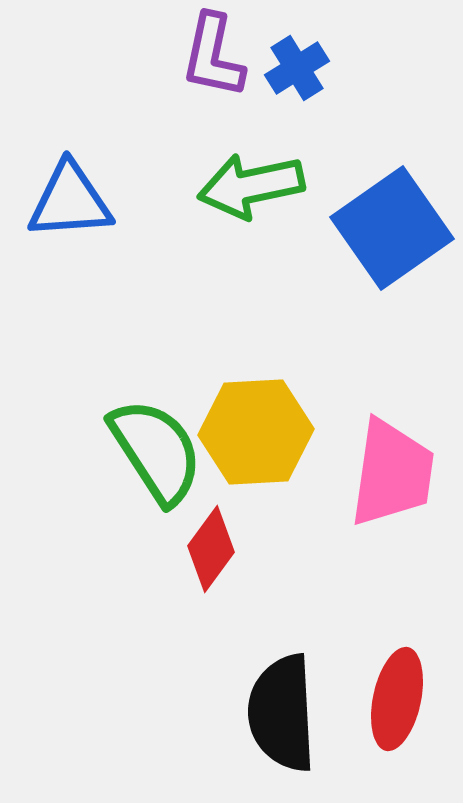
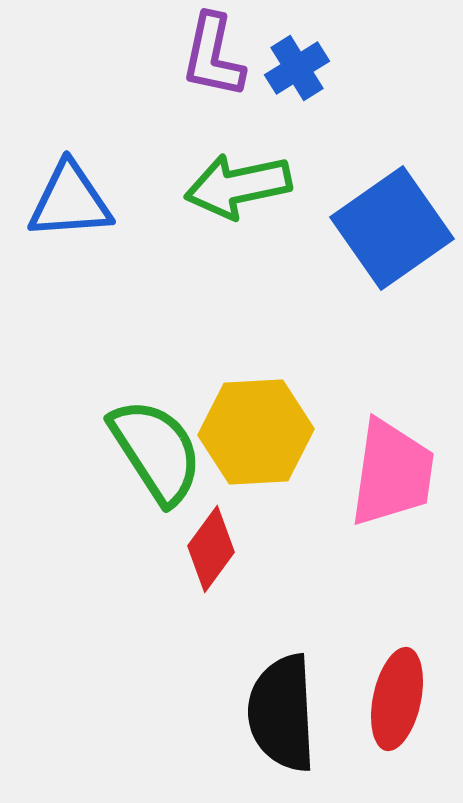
green arrow: moved 13 px left
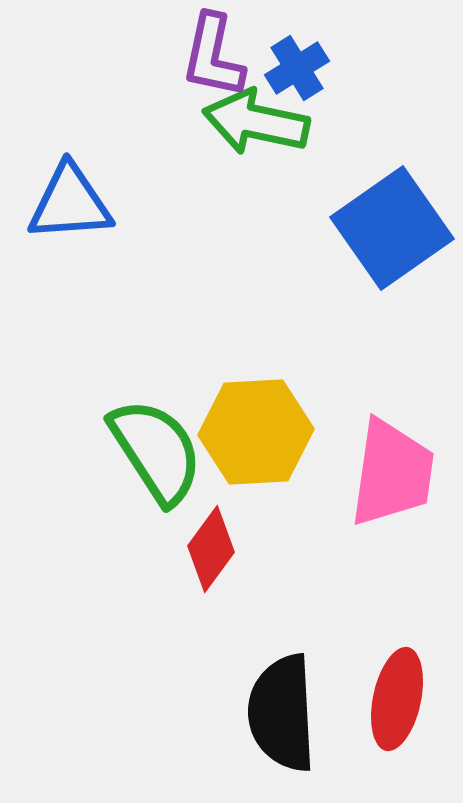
green arrow: moved 18 px right, 64 px up; rotated 24 degrees clockwise
blue triangle: moved 2 px down
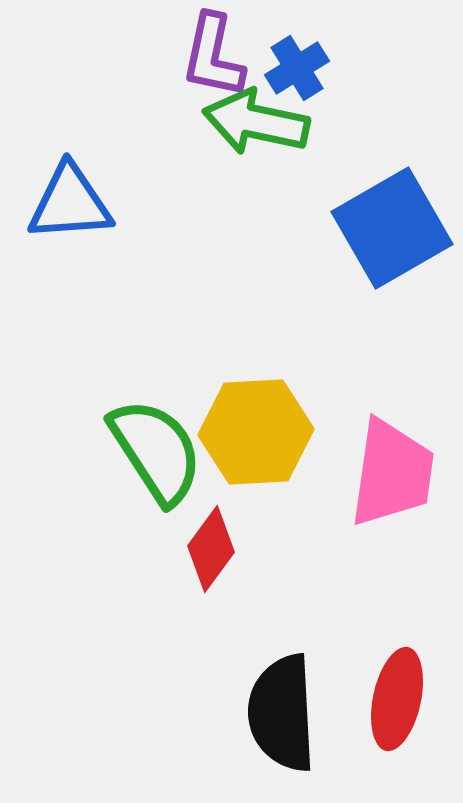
blue square: rotated 5 degrees clockwise
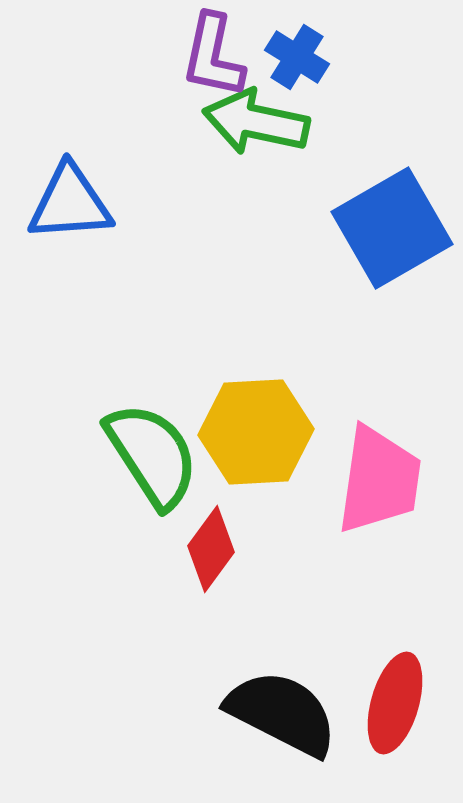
blue cross: moved 11 px up; rotated 26 degrees counterclockwise
green semicircle: moved 4 px left, 4 px down
pink trapezoid: moved 13 px left, 7 px down
red ellipse: moved 2 px left, 4 px down; rotated 4 degrees clockwise
black semicircle: rotated 120 degrees clockwise
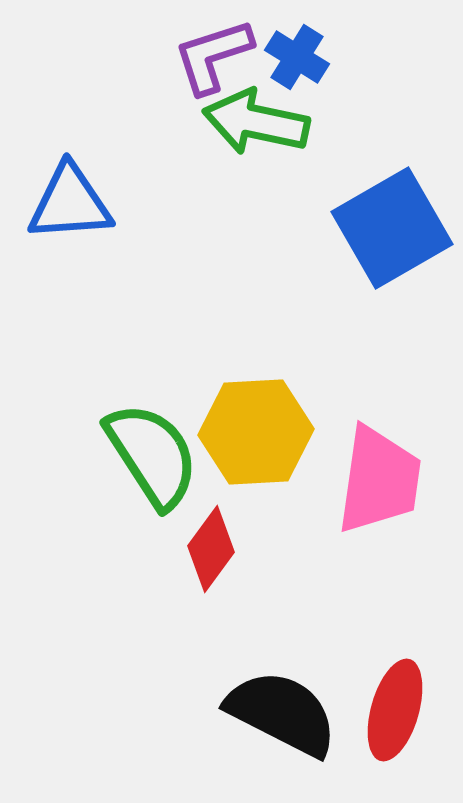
purple L-shape: rotated 60 degrees clockwise
red ellipse: moved 7 px down
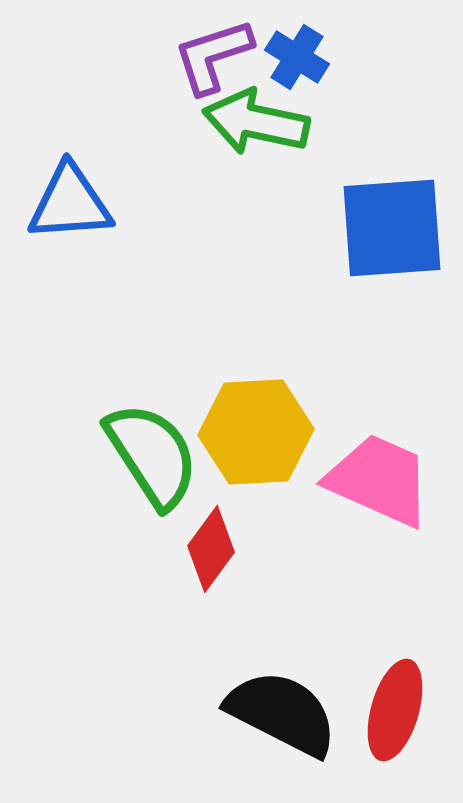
blue square: rotated 26 degrees clockwise
pink trapezoid: rotated 74 degrees counterclockwise
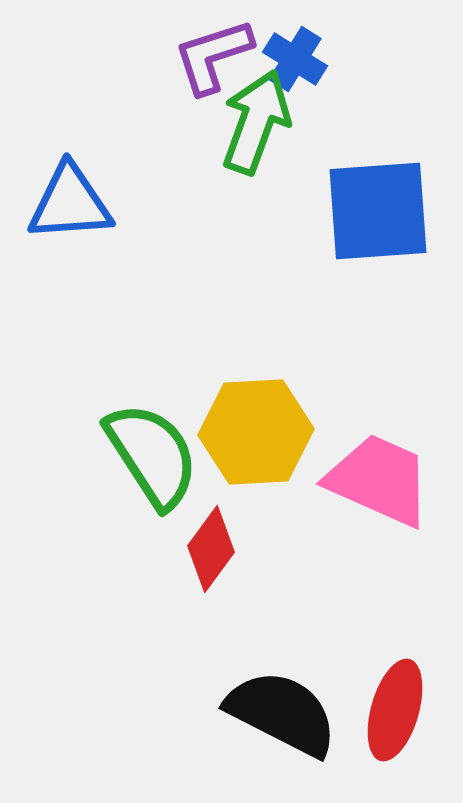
blue cross: moved 2 px left, 2 px down
green arrow: rotated 98 degrees clockwise
blue square: moved 14 px left, 17 px up
